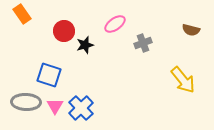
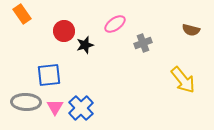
blue square: rotated 25 degrees counterclockwise
pink triangle: moved 1 px down
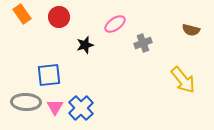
red circle: moved 5 px left, 14 px up
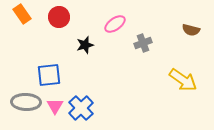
yellow arrow: rotated 16 degrees counterclockwise
pink triangle: moved 1 px up
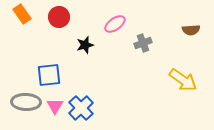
brown semicircle: rotated 18 degrees counterclockwise
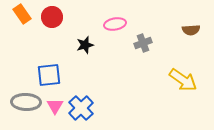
red circle: moved 7 px left
pink ellipse: rotated 25 degrees clockwise
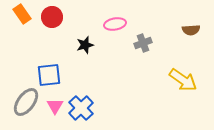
gray ellipse: rotated 56 degrees counterclockwise
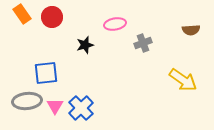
blue square: moved 3 px left, 2 px up
gray ellipse: moved 1 px right, 1 px up; rotated 48 degrees clockwise
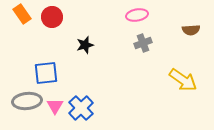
pink ellipse: moved 22 px right, 9 px up
